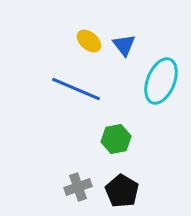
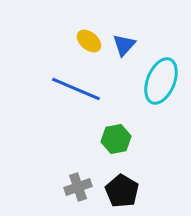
blue triangle: rotated 20 degrees clockwise
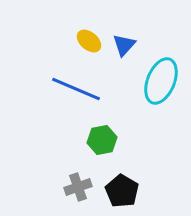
green hexagon: moved 14 px left, 1 px down
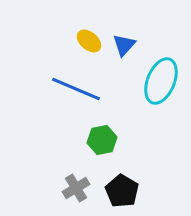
gray cross: moved 2 px left, 1 px down; rotated 12 degrees counterclockwise
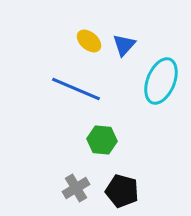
green hexagon: rotated 16 degrees clockwise
black pentagon: rotated 16 degrees counterclockwise
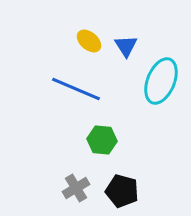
blue triangle: moved 2 px right, 1 px down; rotated 15 degrees counterclockwise
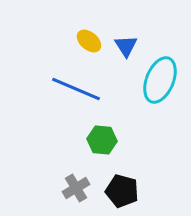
cyan ellipse: moved 1 px left, 1 px up
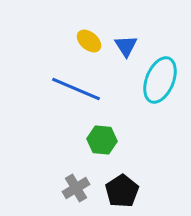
black pentagon: rotated 24 degrees clockwise
